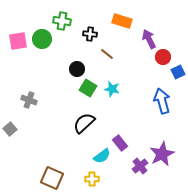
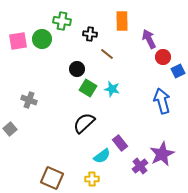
orange rectangle: rotated 72 degrees clockwise
blue square: moved 1 px up
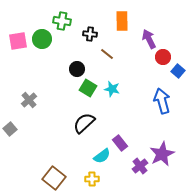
blue square: rotated 24 degrees counterclockwise
gray cross: rotated 28 degrees clockwise
brown square: moved 2 px right; rotated 15 degrees clockwise
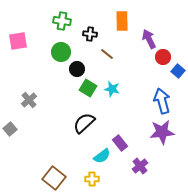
green circle: moved 19 px right, 13 px down
purple star: moved 22 px up; rotated 20 degrees clockwise
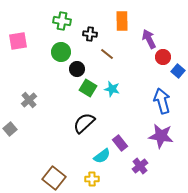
purple star: moved 1 px left, 4 px down; rotated 15 degrees clockwise
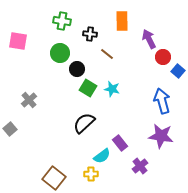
pink square: rotated 18 degrees clockwise
green circle: moved 1 px left, 1 px down
yellow cross: moved 1 px left, 5 px up
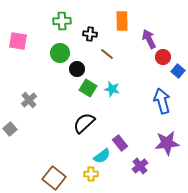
green cross: rotated 12 degrees counterclockwise
purple star: moved 6 px right, 7 px down; rotated 15 degrees counterclockwise
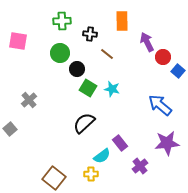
purple arrow: moved 2 px left, 3 px down
blue arrow: moved 2 px left, 4 px down; rotated 35 degrees counterclockwise
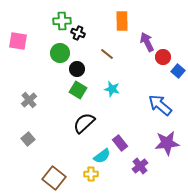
black cross: moved 12 px left, 1 px up; rotated 16 degrees clockwise
green square: moved 10 px left, 2 px down
gray square: moved 18 px right, 10 px down
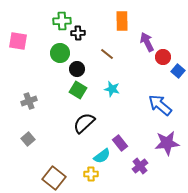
black cross: rotated 24 degrees counterclockwise
gray cross: moved 1 px down; rotated 21 degrees clockwise
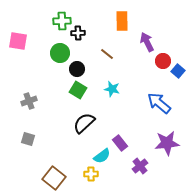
red circle: moved 4 px down
blue arrow: moved 1 px left, 2 px up
gray square: rotated 32 degrees counterclockwise
